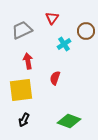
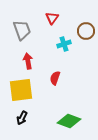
gray trapezoid: rotated 95 degrees clockwise
cyan cross: rotated 16 degrees clockwise
black arrow: moved 2 px left, 2 px up
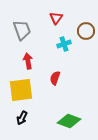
red triangle: moved 4 px right
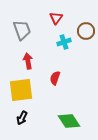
cyan cross: moved 2 px up
green diamond: rotated 35 degrees clockwise
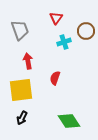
gray trapezoid: moved 2 px left
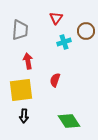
gray trapezoid: rotated 25 degrees clockwise
red semicircle: moved 2 px down
black arrow: moved 2 px right, 2 px up; rotated 24 degrees counterclockwise
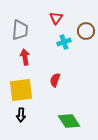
red arrow: moved 3 px left, 4 px up
black arrow: moved 3 px left, 1 px up
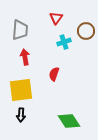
red semicircle: moved 1 px left, 6 px up
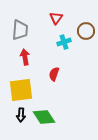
green diamond: moved 25 px left, 4 px up
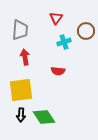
red semicircle: moved 4 px right, 3 px up; rotated 104 degrees counterclockwise
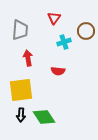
red triangle: moved 2 px left
red arrow: moved 3 px right, 1 px down
